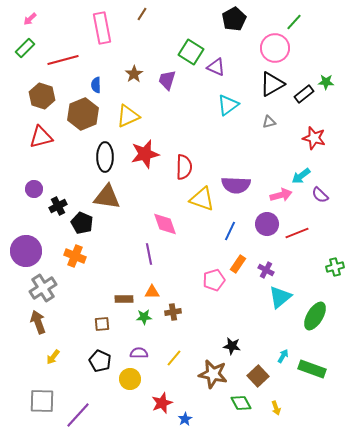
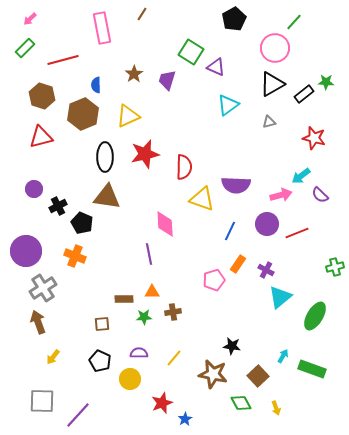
pink diamond at (165, 224): rotated 16 degrees clockwise
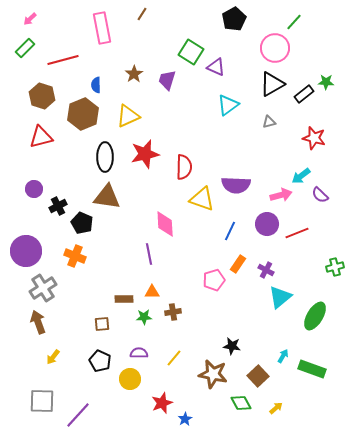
yellow arrow at (276, 408): rotated 112 degrees counterclockwise
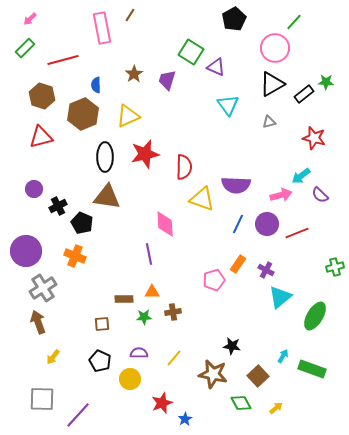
brown line at (142, 14): moved 12 px left, 1 px down
cyan triangle at (228, 105): rotated 30 degrees counterclockwise
blue line at (230, 231): moved 8 px right, 7 px up
gray square at (42, 401): moved 2 px up
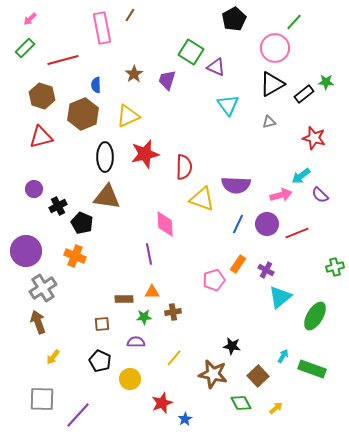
purple semicircle at (139, 353): moved 3 px left, 11 px up
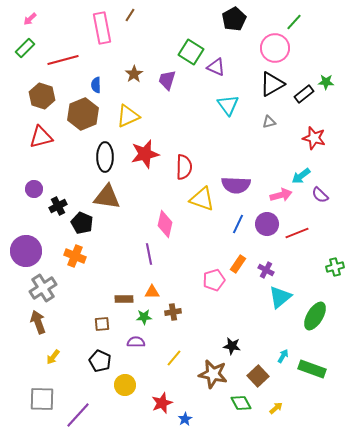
pink diamond at (165, 224): rotated 16 degrees clockwise
yellow circle at (130, 379): moved 5 px left, 6 px down
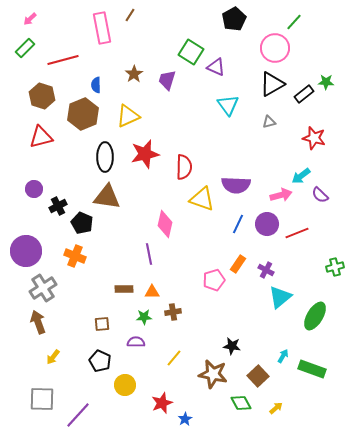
brown rectangle at (124, 299): moved 10 px up
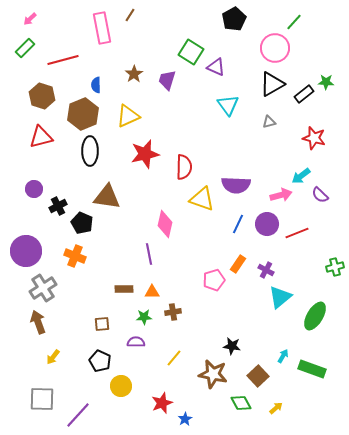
black ellipse at (105, 157): moved 15 px left, 6 px up
yellow circle at (125, 385): moved 4 px left, 1 px down
